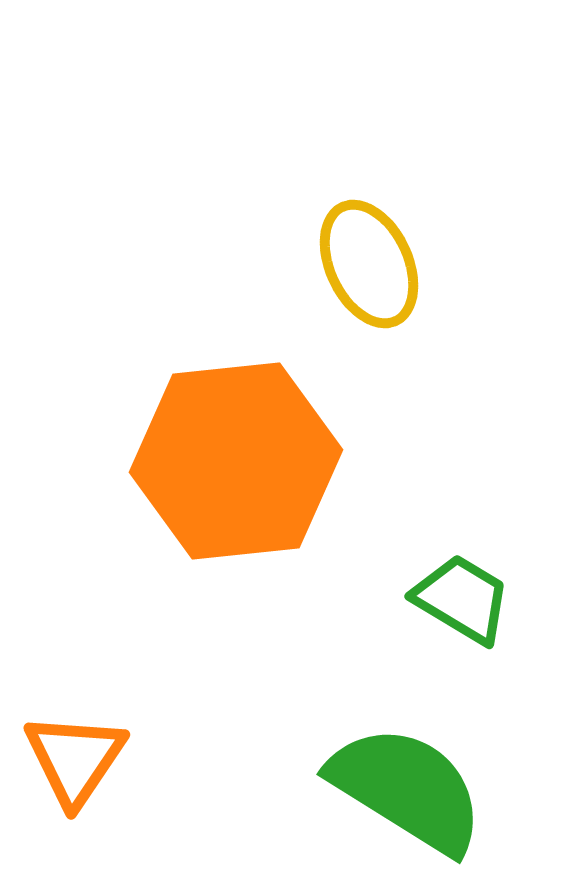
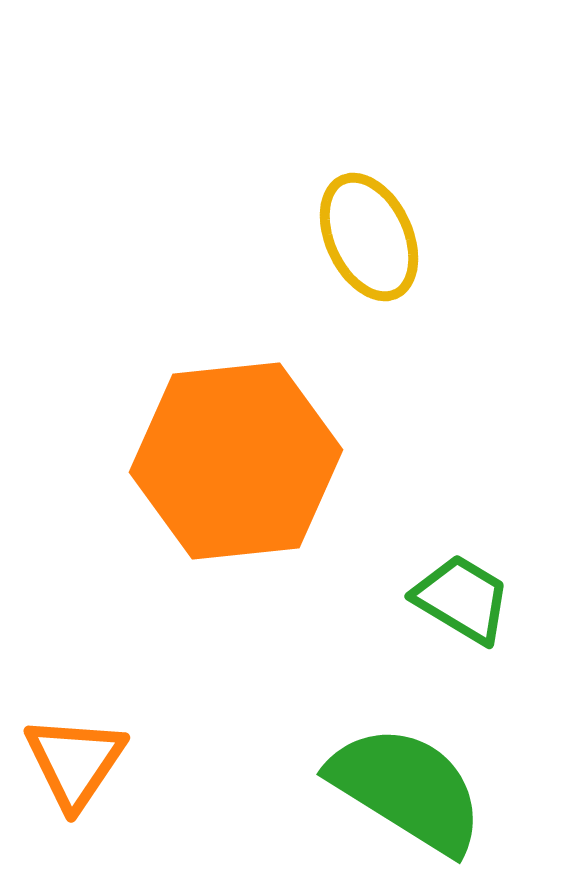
yellow ellipse: moved 27 px up
orange triangle: moved 3 px down
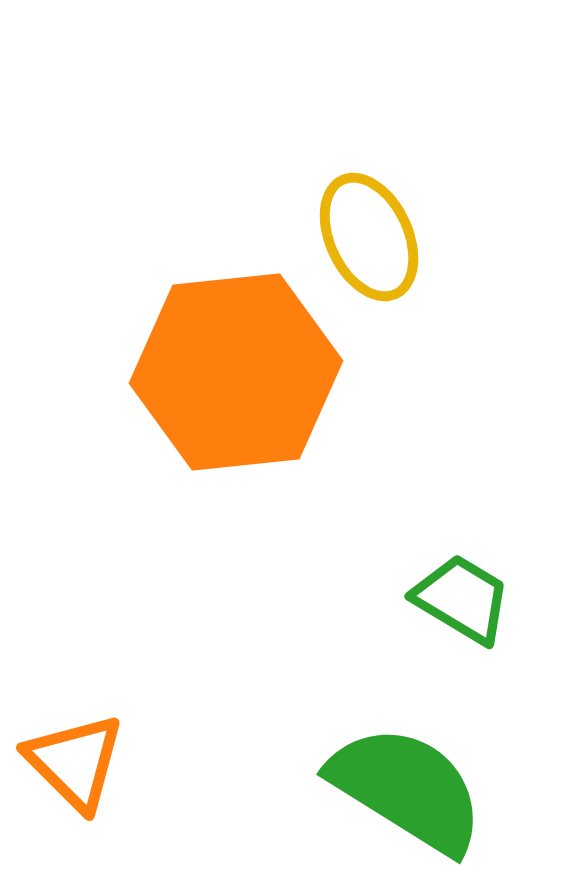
orange hexagon: moved 89 px up
orange triangle: rotated 19 degrees counterclockwise
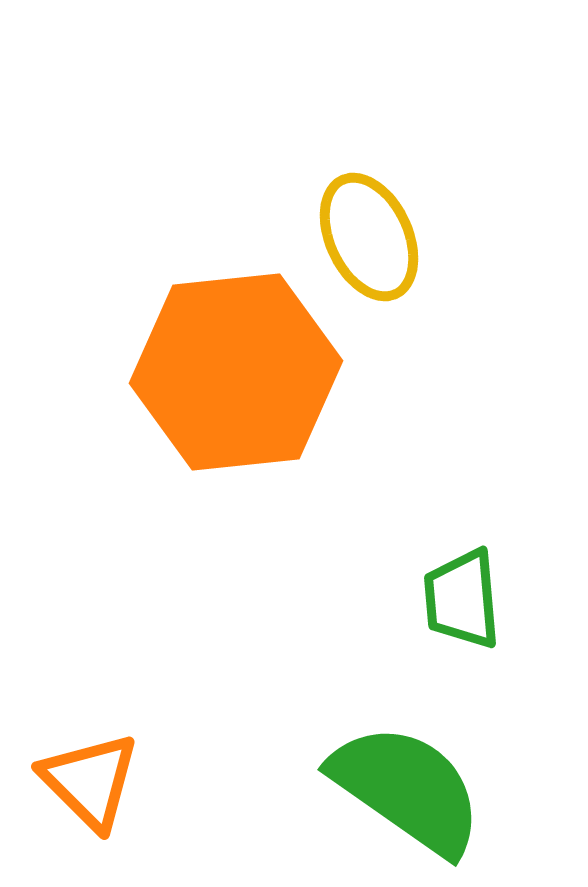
green trapezoid: rotated 126 degrees counterclockwise
orange triangle: moved 15 px right, 19 px down
green semicircle: rotated 3 degrees clockwise
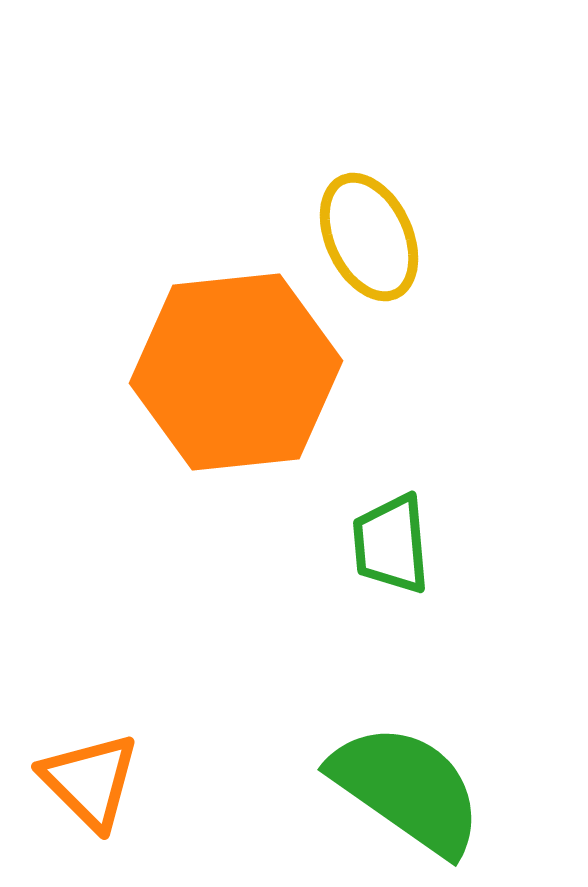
green trapezoid: moved 71 px left, 55 px up
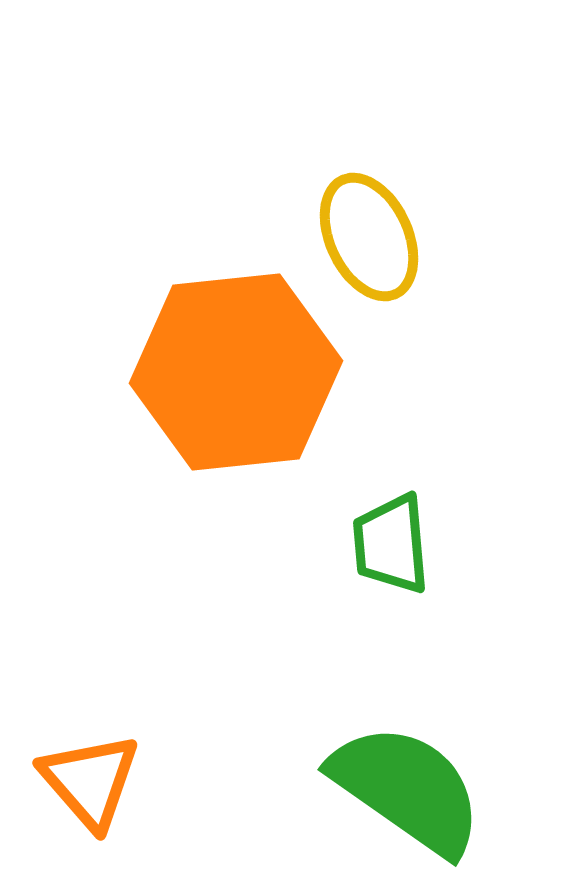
orange triangle: rotated 4 degrees clockwise
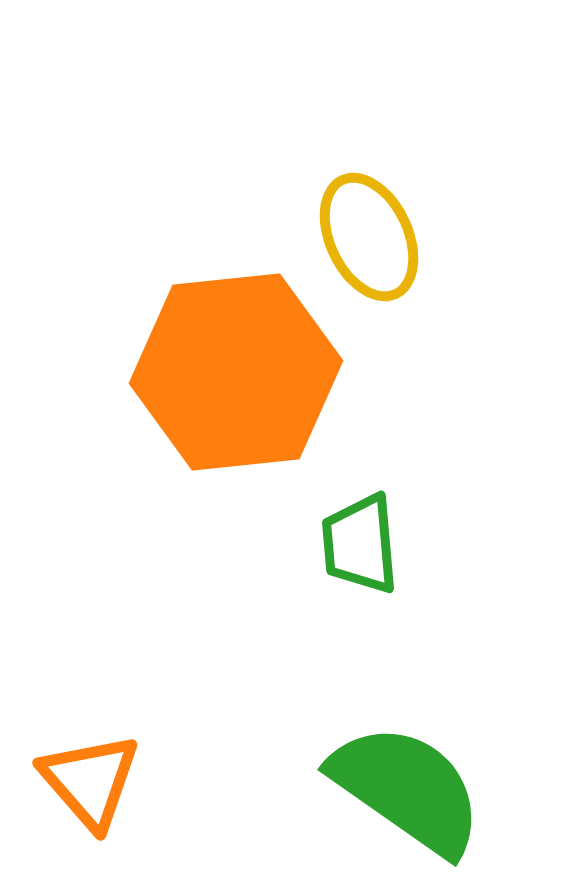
green trapezoid: moved 31 px left
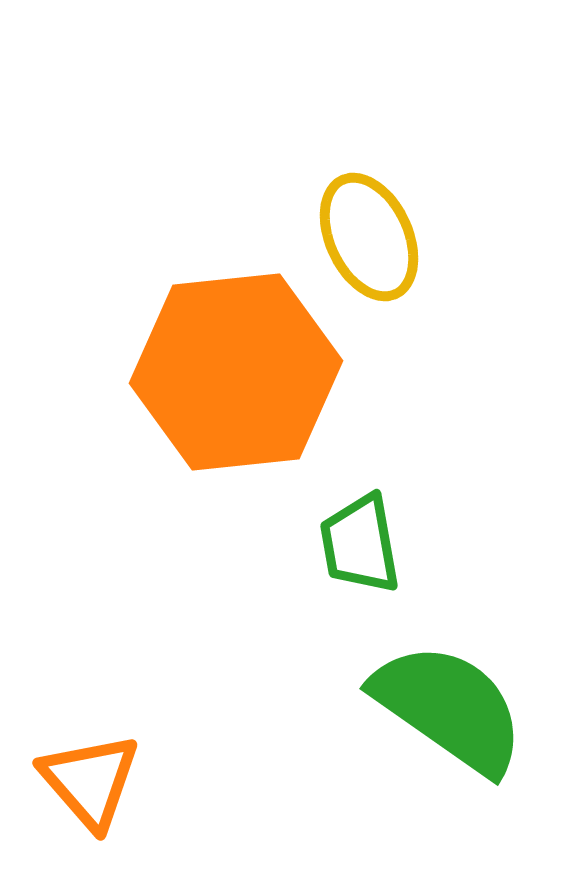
green trapezoid: rotated 5 degrees counterclockwise
green semicircle: moved 42 px right, 81 px up
